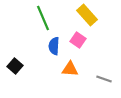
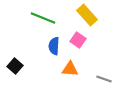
green line: rotated 45 degrees counterclockwise
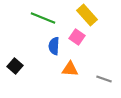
pink square: moved 1 px left, 3 px up
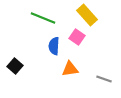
orange triangle: rotated 12 degrees counterclockwise
